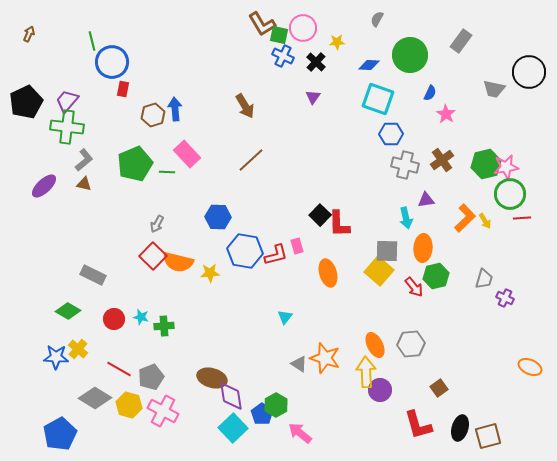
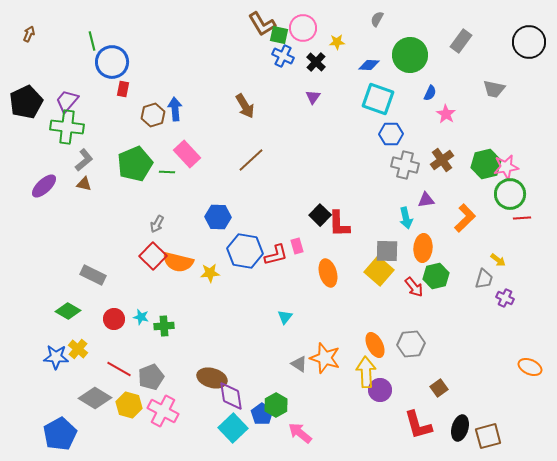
black circle at (529, 72): moved 30 px up
yellow arrow at (485, 221): moved 13 px right, 39 px down; rotated 21 degrees counterclockwise
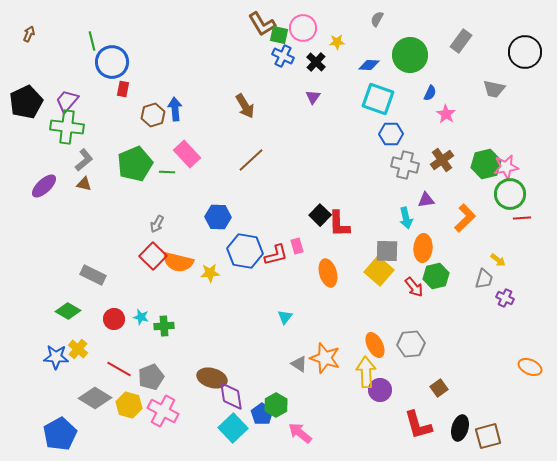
black circle at (529, 42): moved 4 px left, 10 px down
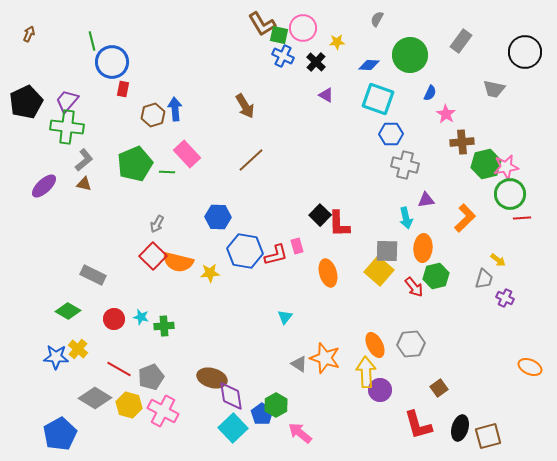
purple triangle at (313, 97): moved 13 px right, 2 px up; rotated 35 degrees counterclockwise
brown cross at (442, 160): moved 20 px right, 18 px up; rotated 30 degrees clockwise
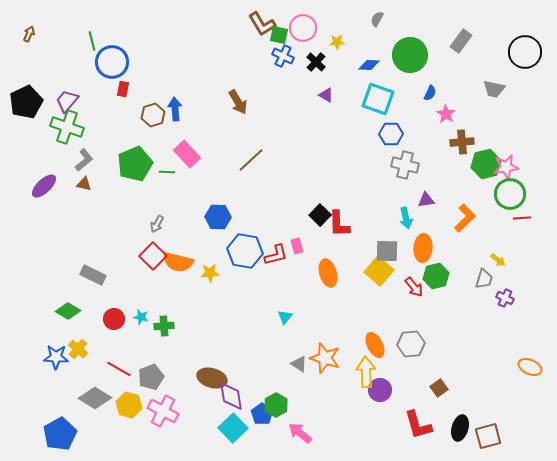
brown arrow at (245, 106): moved 7 px left, 4 px up
green cross at (67, 127): rotated 12 degrees clockwise
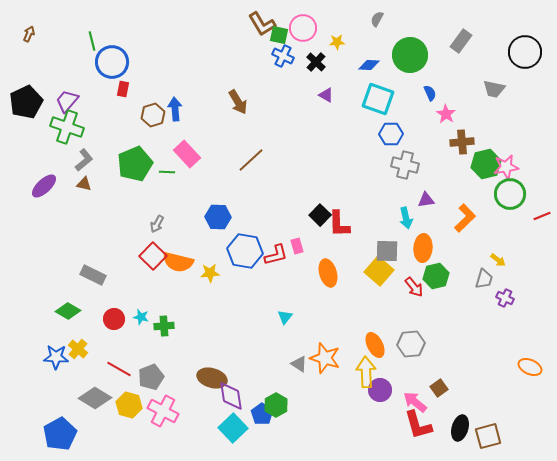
blue semicircle at (430, 93): rotated 49 degrees counterclockwise
red line at (522, 218): moved 20 px right, 2 px up; rotated 18 degrees counterclockwise
pink arrow at (300, 433): moved 115 px right, 31 px up
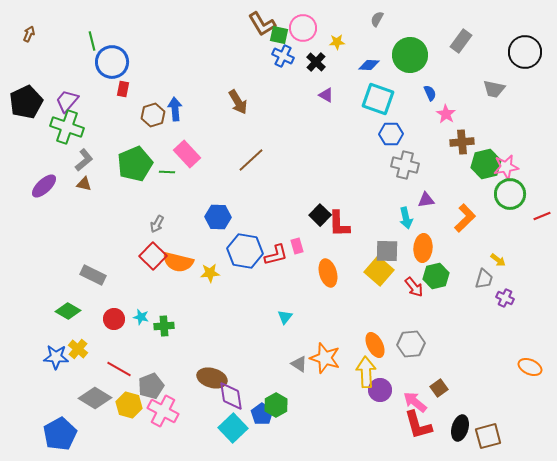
gray pentagon at (151, 377): moved 9 px down
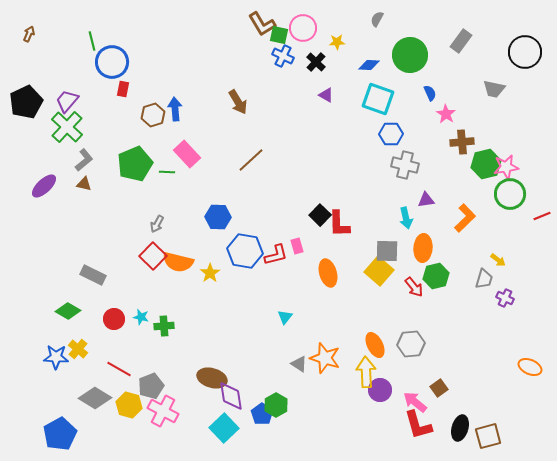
green cross at (67, 127): rotated 24 degrees clockwise
yellow star at (210, 273): rotated 30 degrees counterclockwise
cyan square at (233, 428): moved 9 px left
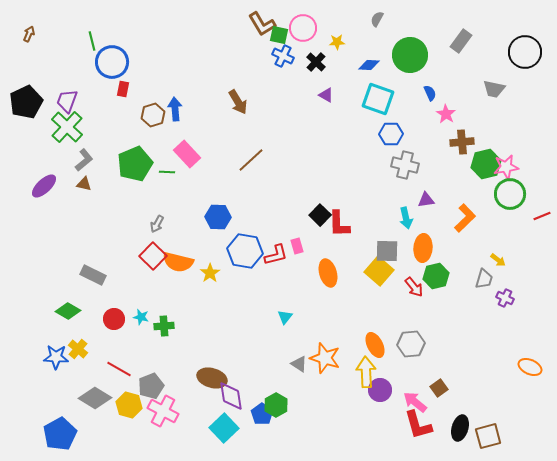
purple trapezoid at (67, 101): rotated 20 degrees counterclockwise
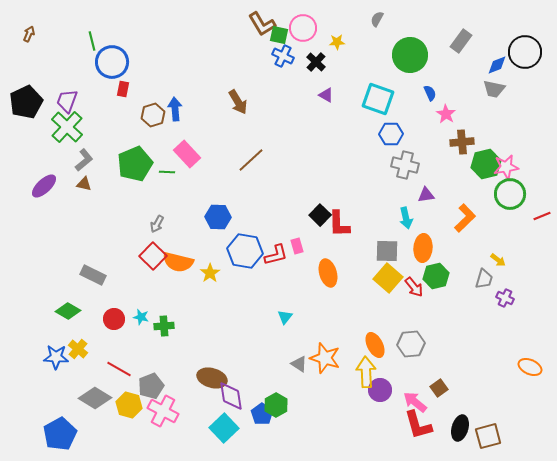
blue diamond at (369, 65): moved 128 px right; rotated 25 degrees counterclockwise
purple triangle at (426, 200): moved 5 px up
yellow square at (379, 271): moved 9 px right, 7 px down
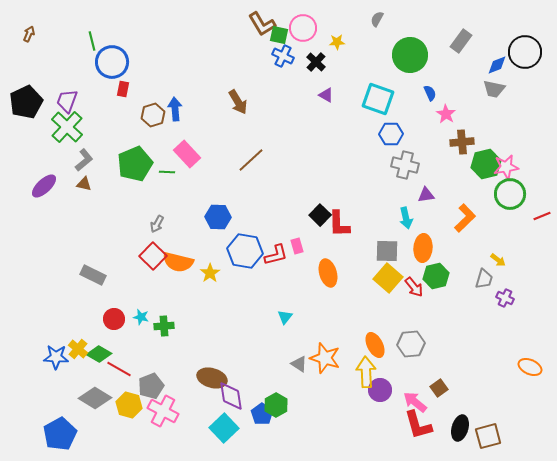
green diamond at (68, 311): moved 31 px right, 43 px down
